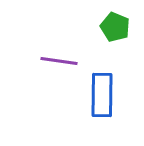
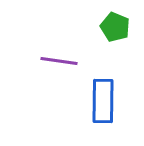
blue rectangle: moved 1 px right, 6 px down
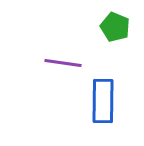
purple line: moved 4 px right, 2 px down
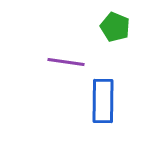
purple line: moved 3 px right, 1 px up
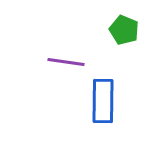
green pentagon: moved 9 px right, 3 px down
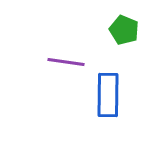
blue rectangle: moved 5 px right, 6 px up
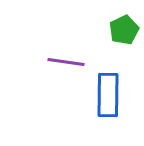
green pentagon: rotated 24 degrees clockwise
